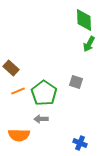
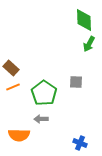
gray square: rotated 16 degrees counterclockwise
orange line: moved 5 px left, 4 px up
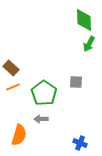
orange semicircle: rotated 75 degrees counterclockwise
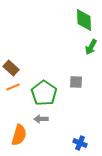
green arrow: moved 2 px right, 3 px down
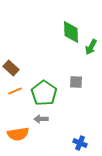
green diamond: moved 13 px left, 12 px down
orange line: moved 2 px right, 4 px down
orange semicircle: moved 1 px left, 1 px up; rotated 65 degrees clockwise
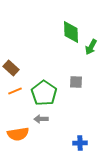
blue cross: rotated 24 degrees counterclockwise
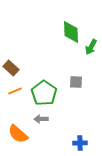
orange semicircle: rotated 50 degrees clockwise
